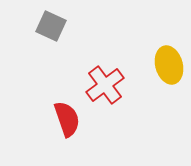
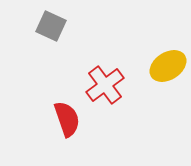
yellow ellipse: moved 1 px left, 1 px down; rotated 72 degrees clockwise
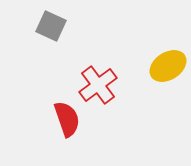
red cross: moved 7 px left
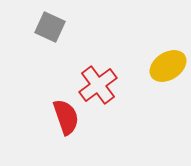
gray square: moved 1 px left, 1 px down
red semicircle: moved 1 px left, 2 px up
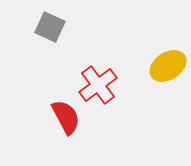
red semicircle: rotated 9 degrees counterclockwise
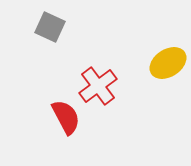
yellow ellipse: moved 3 px up
red cross: moved 1 px down
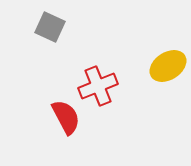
yellow ellipse: moved 3 px down
red cross: rotated 15 degrees clockwise
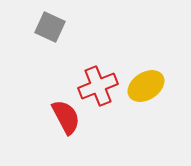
yellow ellipse: moved 22 px left, 20 px down
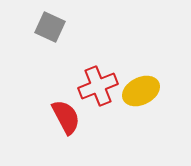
yellow ellipse: moved 5 px left, 5 px down; rotated 6 degrees clockwise
